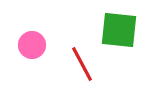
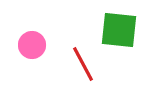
red line: moved 1 px right
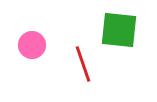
red line: rotated 9 degrees clockwise
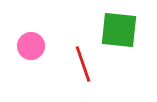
pink circle: moved 1 px left, 1 px down
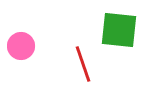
pink circle: moved 10 px left
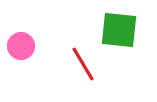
red line: rotated 12 degrees counterclockwise
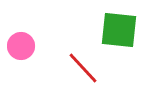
red line: moved 4 px down; rotated 12 degrees counterclockwise
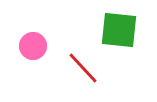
pink circle: moved 12 px right
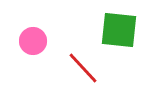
pink circle: moved 5 px up
